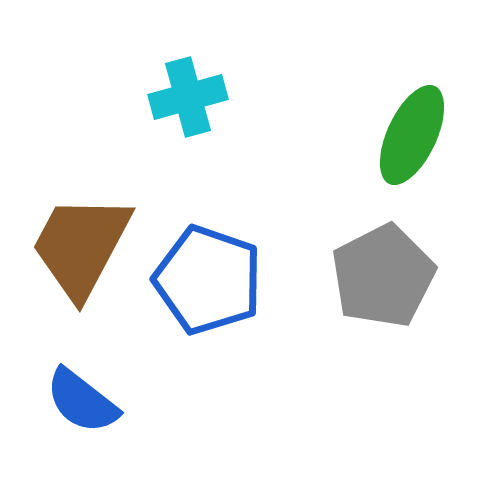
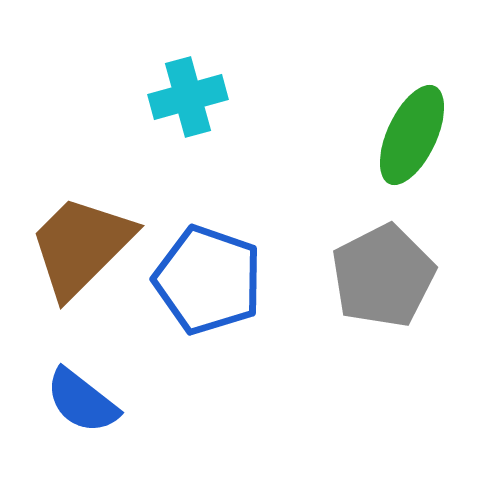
brown trapezoid: rotated 17 degrees clockwise
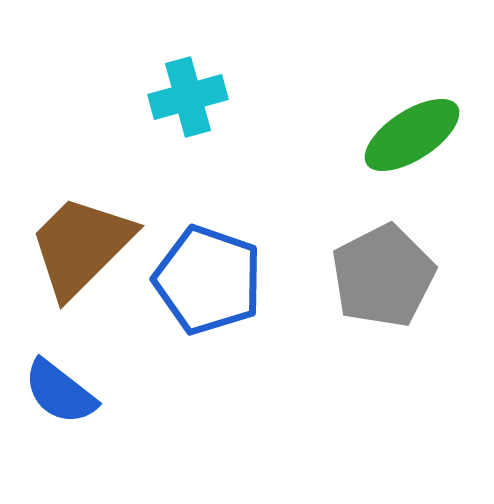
green ellipse: rotated 32 degrees clockwise
blue semicircle: moved 22 px left, 9 px up
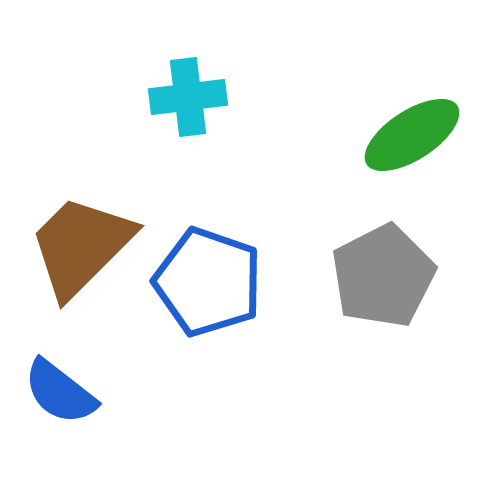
cyan cross: rotated 8 degrees clockwise
blue pentagon: moved 2 px down
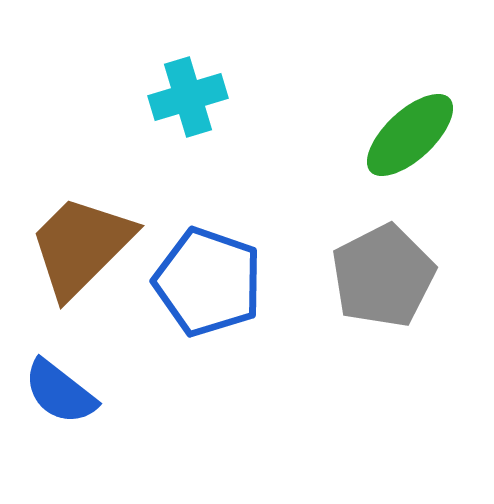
cyan cross: rotated 10 degrees counterclockwise
green ellipse: moved 2 px left; rotated 10 degrees counterclockwise
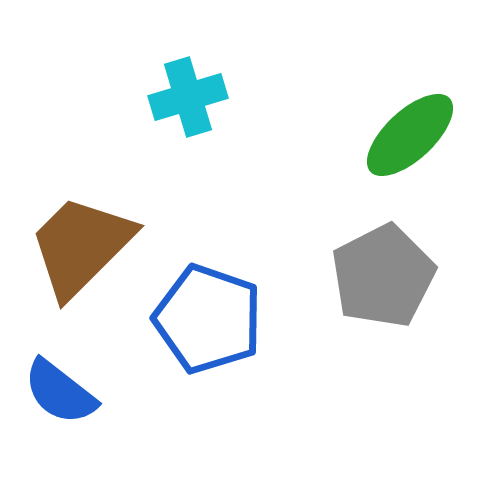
blue pentagon: moved 37 px down
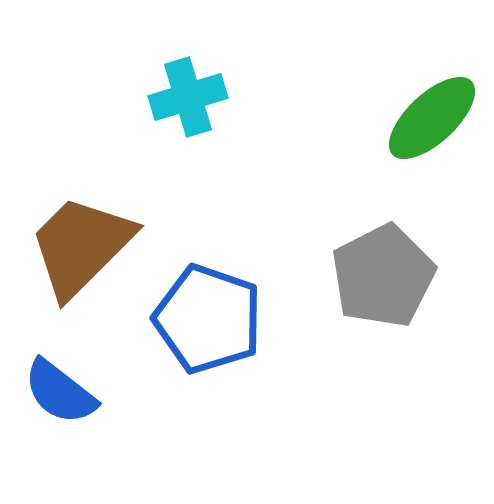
green ellipse: moved 22 px right, 17 px up
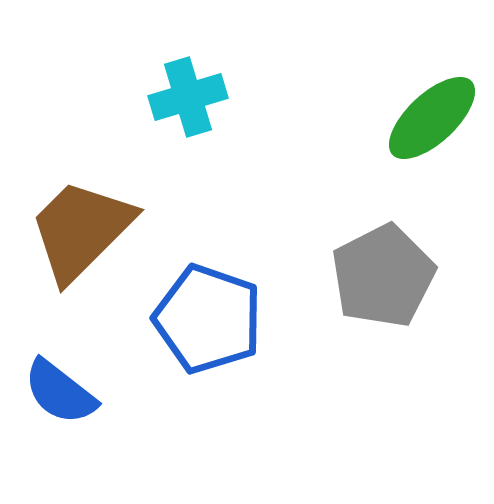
brown trapezoid: moved 16 px up
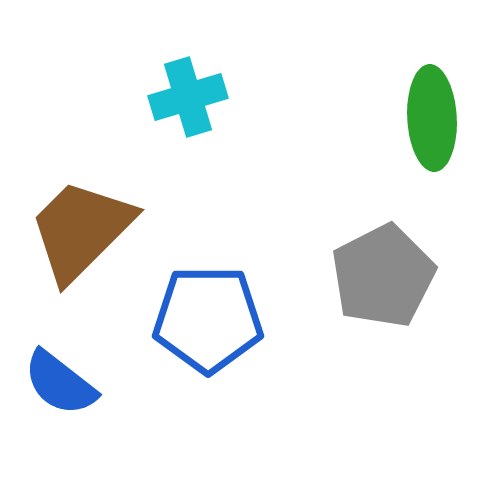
green ellipse: rotated 50 degrees counterclockwise
blue pentagon: rotated 19 degrees counterclockwise
blue semicircle: moved 9 px up
